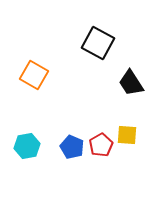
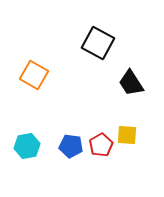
blue pentagon: moved 1 px left, 1 px up; rotated 15 degrees counterclockwise
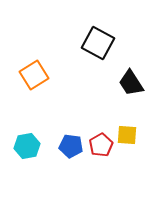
orange square: rotated 28 degrees clockwise
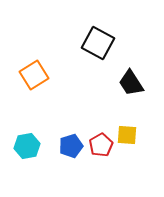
blue pentagon: rotated 25 degrees counterclockwise
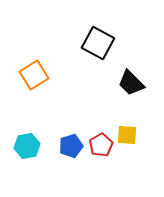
black trapezoid: rotated 12 degrees counterclockwise
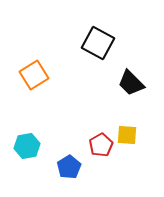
blue pentagon: moved 2 px left, 21 px down; rotated 15 degrees counterclockwise
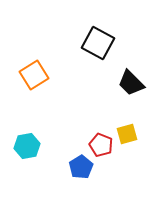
yellow square: moved 1 px up; rotated 20 degrees counterclockwise
red pentagon: rotated 20 degrees counterclockwise
blue pentagon: moved 12 px right
